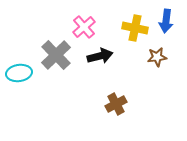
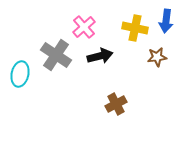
gray cross: rotated 12 degrees counterclockwise
cyan ellipse: moved 1 px right, 1 px down; rotated 70 degrees counterclockwise
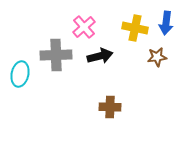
blue arrow: moved 2 px down
gray cross: rotated 36 degrees counterclockwise
brown cross: moved 6 px left, 3 px down; rotated 30 degrees clockwise
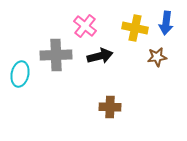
pink cross: moved 1 px right, 1 px up; rotated 10 degrees counterclockwise
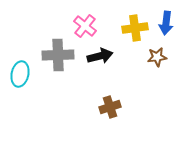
yellow cross: rotated 20 degrees counterclockwise
gray cross: moved 2 px right
brown cross: rotated 20 degrees counterclockwise
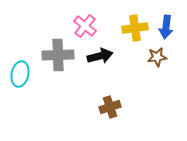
blue arrow: moved 4 px down
